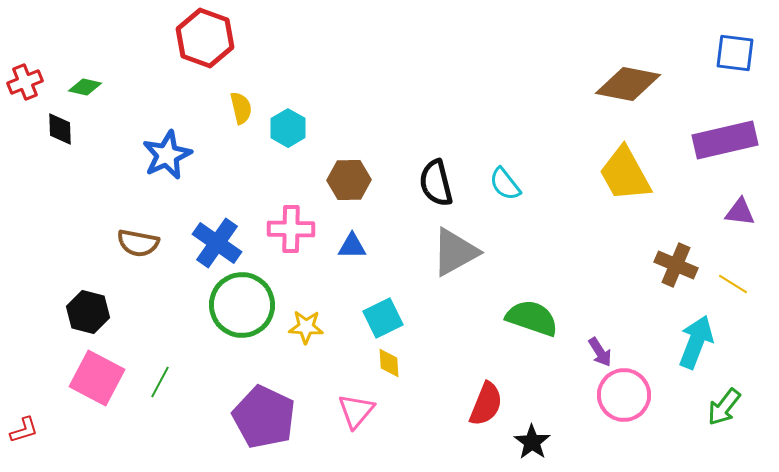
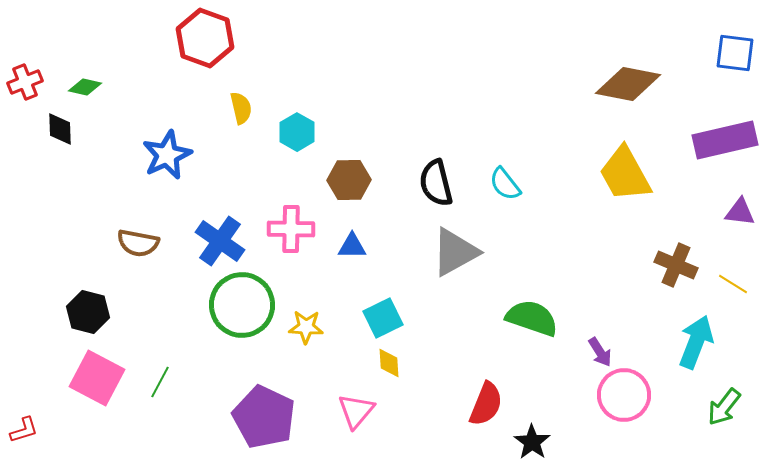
cyan hexagon: moved 9 px right, 4 px down
blue cross: moved 3 px right, 2 px up
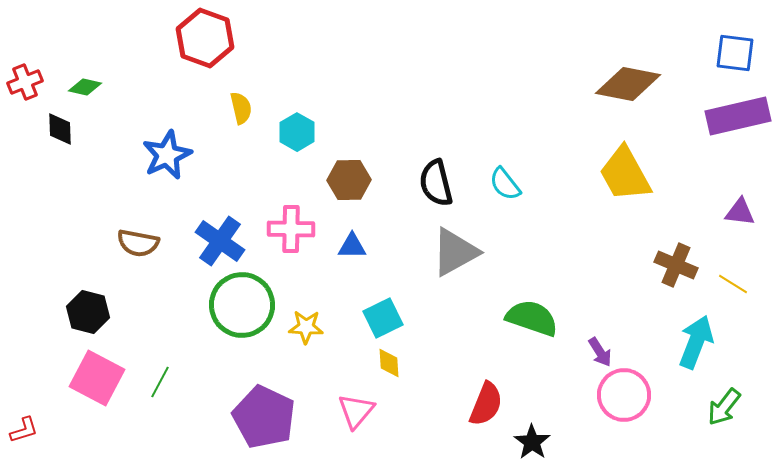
purple rectangle: moved 13 px right, 24 px up
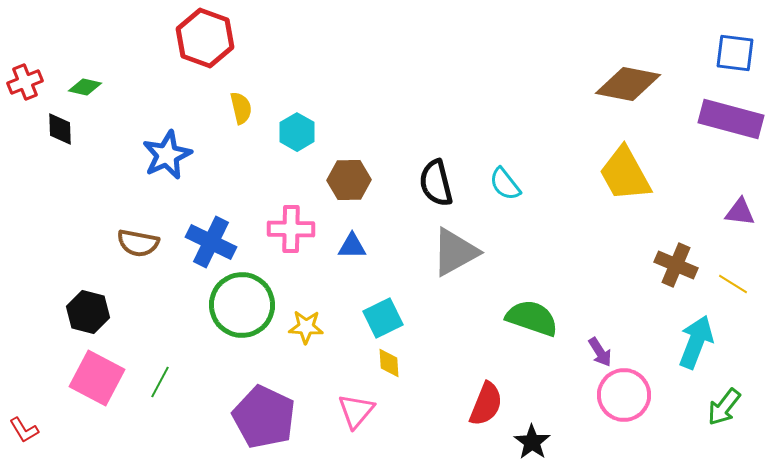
purple rectangle: moved 7 px left, 3 px down; rotated 28 degrees clockwise
blue cross: moved 9 px left, 1 px down; rotated 9 degrees counterclockwise
red L-shape: rotated 76 degrees clockwise
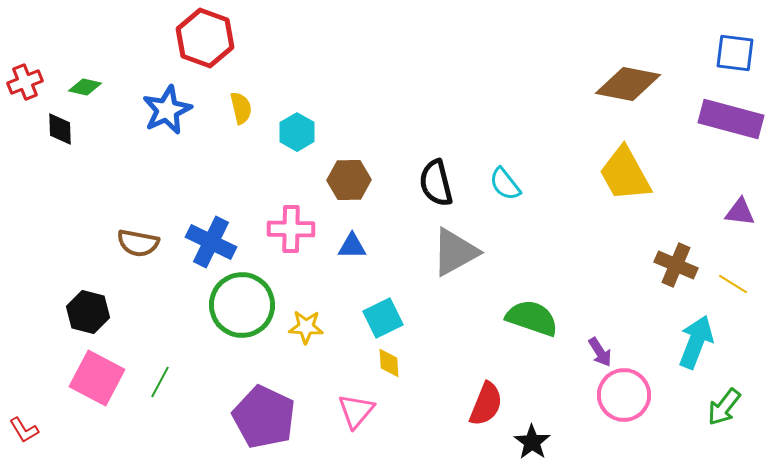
blue star: moved 45 px up
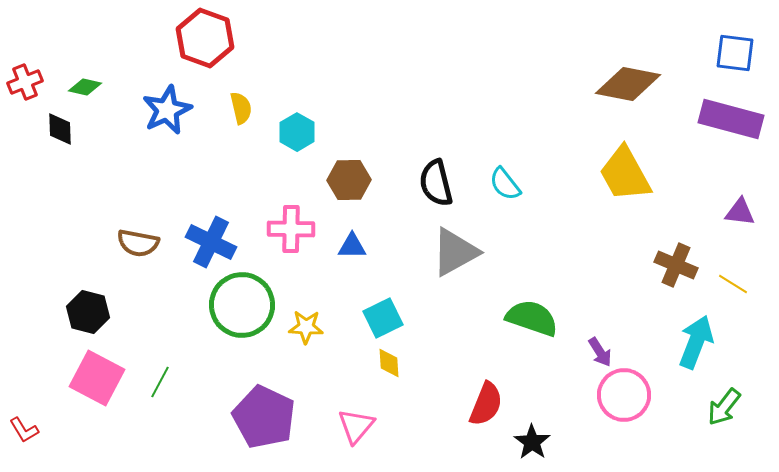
pink triangle: moved 15 px down
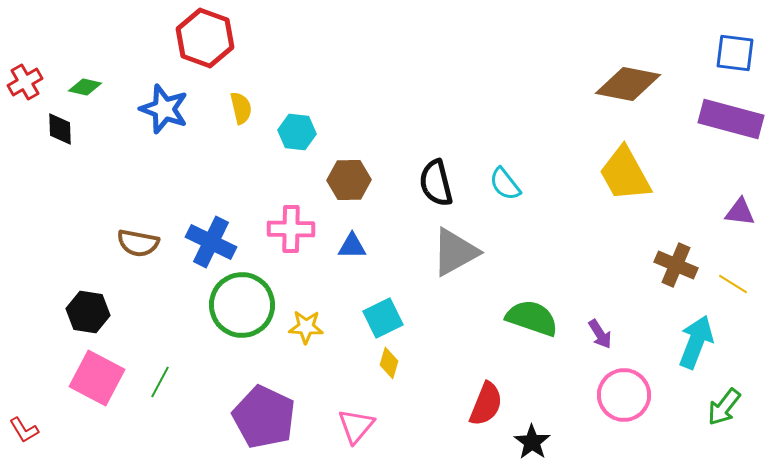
red cross: rotated 8 degrees counterclockwise
blue star: moved 3 px left, 1 px up; rotated 27 degrees counterclockwise
cyan hexagon: rotated 24 degrees counterclockwise
black hexagon: rotated 6 degrees counterclockwise
purple arrow: moved 18 px up
yellow diamond: rotated 20 degrees clockwise
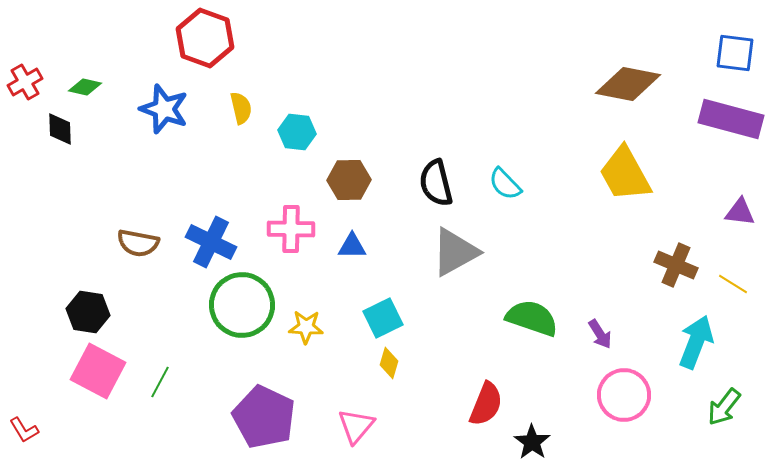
cyan semicircle: rotated 6 degrees counterclockwise
pink square: moved 1 px right, 7 px up
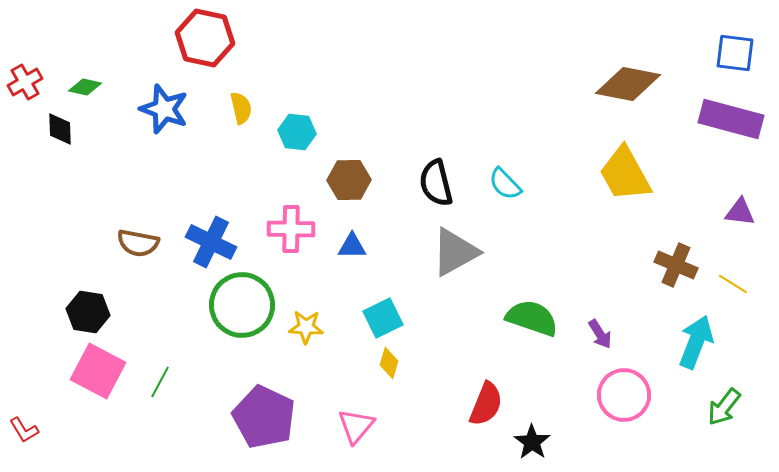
red hexagon: rotated 8 degrees counterclockwise
